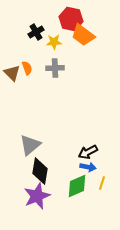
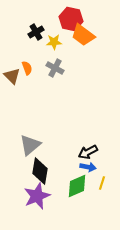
gray cross: rotated 30 degrees clockwise
brown triangle: moved 3 px down
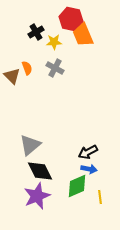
orange trapezoid: rotated 30 degrees clockwise
blue arrow: moved 1 px right, 2 px down
black diamond: rotated 36 degrees counterclockwise
yellow line: moved 2 px left, 14 px down; rotated 24 degrees counterclockwise
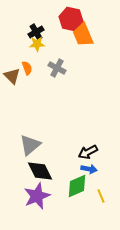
yellow star: moved 17 px left, 2 px down
gray cross: moved 2 px right
yellow line: moved 1 px right, 1 px up; rotated 16 degrees counterclockwise
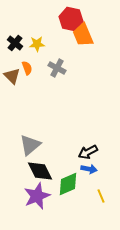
black cross: moved 21 px left, 11 px down; rotated 21 degrees counterclockwise
green diamond: moved 9 px left, 2 px up
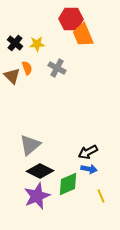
red hexagon: rotated 10 degrees counterclockwise
black diamond: rotated 36 degrees counterclockwise
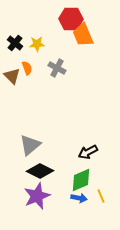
blue arrow: moved 10 px left, 29 px down
green diamond: moved 13 px right, 4 px up
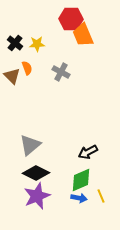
gray cross: moved 4 px right, 4 px down
black diamond: moved 4 px left, 2 px down
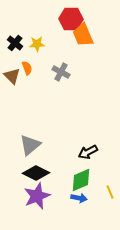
yellow line: moved 9 px right, 4 px up
